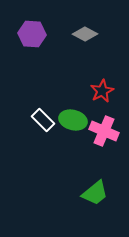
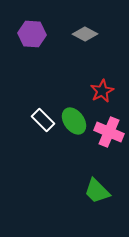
green ellipse: moved 1 px right, 1 px down; rotated 40 degrees clockwise
pink cross: moved 5 px right, 1 px down
green trapezoid: moved 2 px right, 2 px up; rotated 84 degrees clockwise
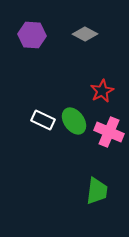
purple hexagon: moved 1 px down
white rectangle: rotated 20 degrees counterclockwise
green trapezoid: rotated 128 degrees counterclockwise
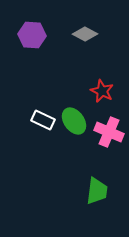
red star: rotated 20 degrees counterclockwise
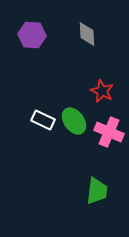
gray diamond: moved 2 px right; rotated 60 degrees clockwise
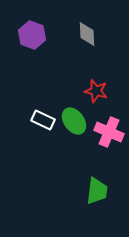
purple hexagon: rotated 16 degrees clockwise
red star: moved 6 px left; rotated 10 degrees counterclockwise
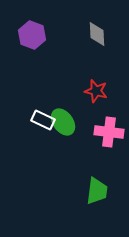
gray diamond: moved 10 px right
green ellipse: moved 11 px left, 1 px down
pink cross: rotated 16 degrees counterclockwise
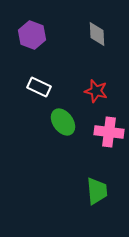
white rectangle: moved 4 px left, 33 px up
green trapezoid: rotated 12 degrees counterclockwise
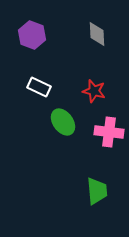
red star: moved 2 px left
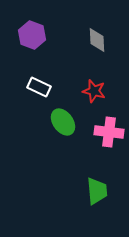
gray diamond: moved 6 px down
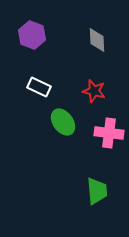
pink cross: moved 1 px down
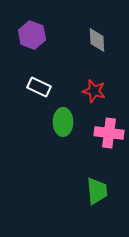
green ellipse: rotated 36 degrees clockwise
